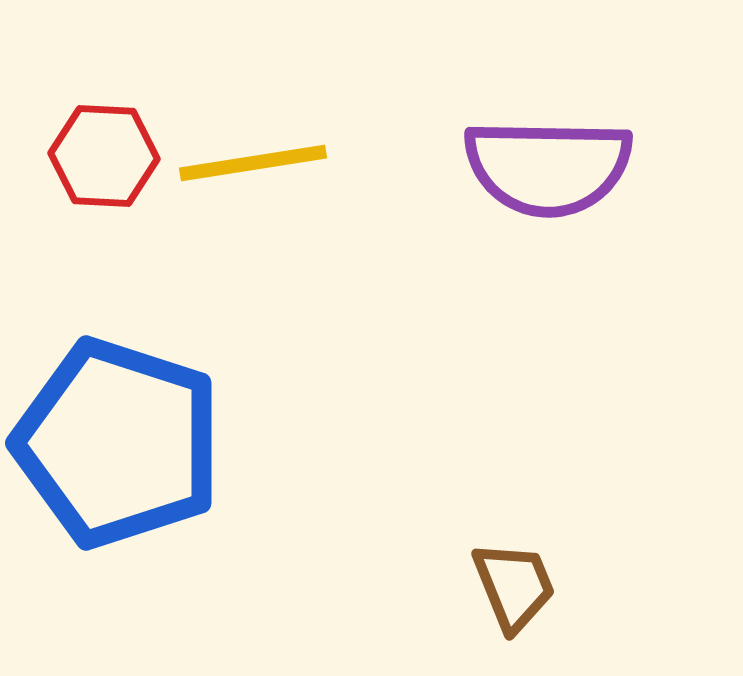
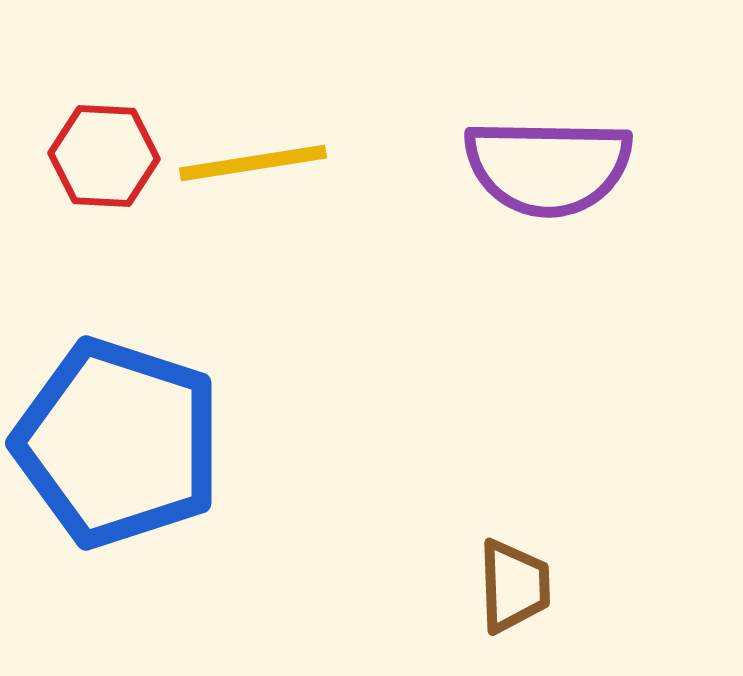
brown trapezoid: rotated 20 degrees clockwise
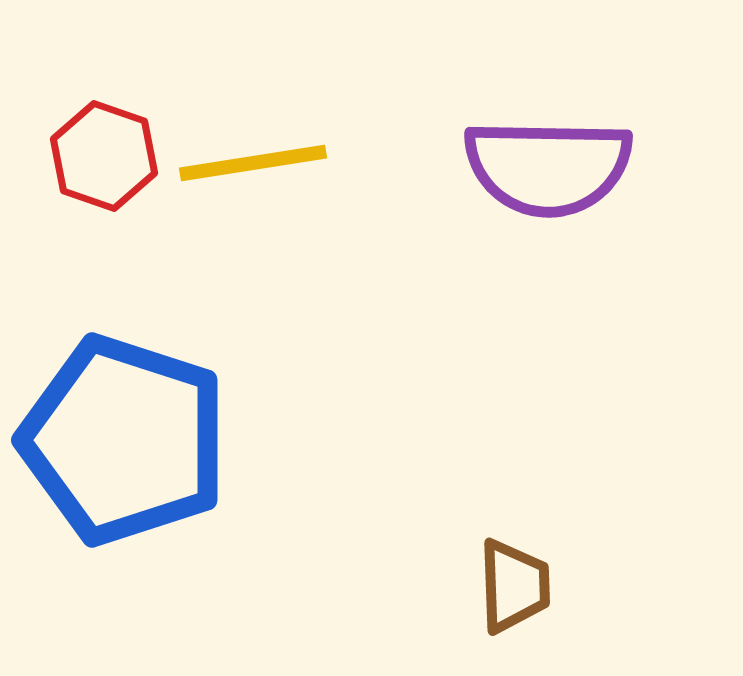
red hexagon: rotated 16 degrees clockwise
blue pentagon: moved 6 px right, 3 px up
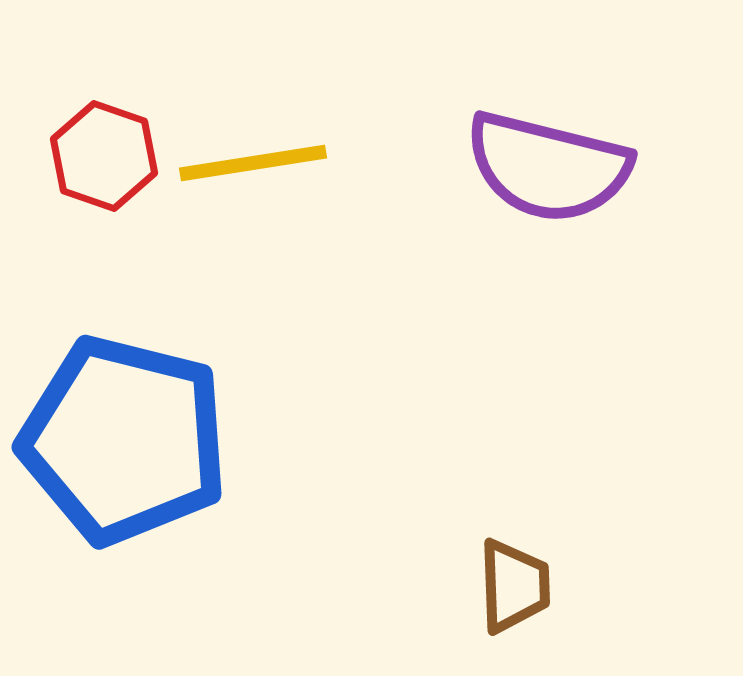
purple semicircle: rotated 13 degrees clockwise
blue pentagon: rotated 4 degrees counterclockwise
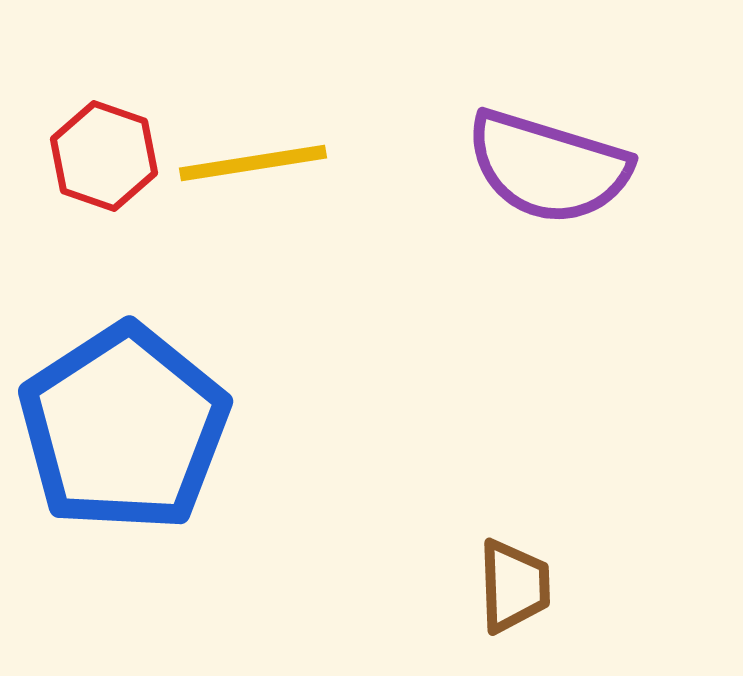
purple semicircle: rotated 3 degrees clockwise
blue pentagon: moved 12 px up; rotated 25 degrees clockwise
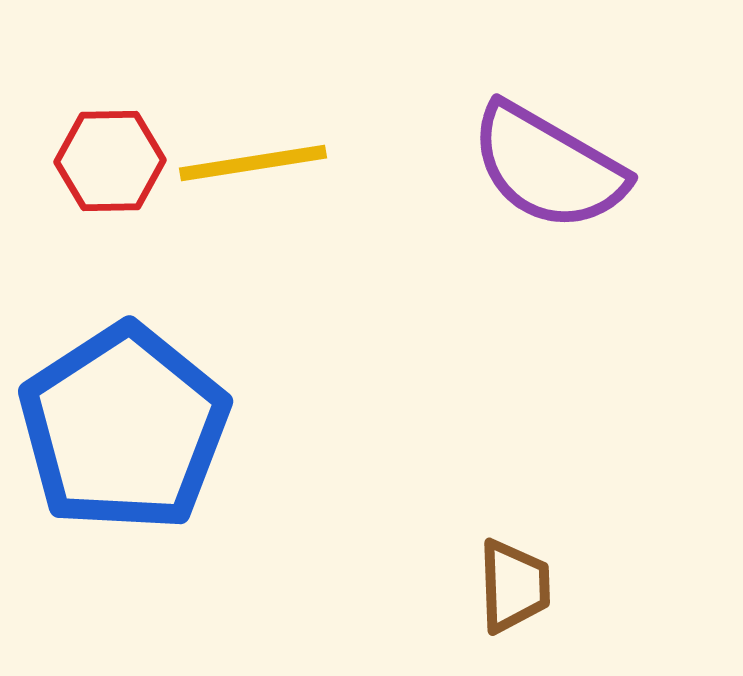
red hexagon: moved 6 px right, 5 px down; rotated 20 degrees counterclockwise
purple semicircle: rotated 13 degrees clockwise
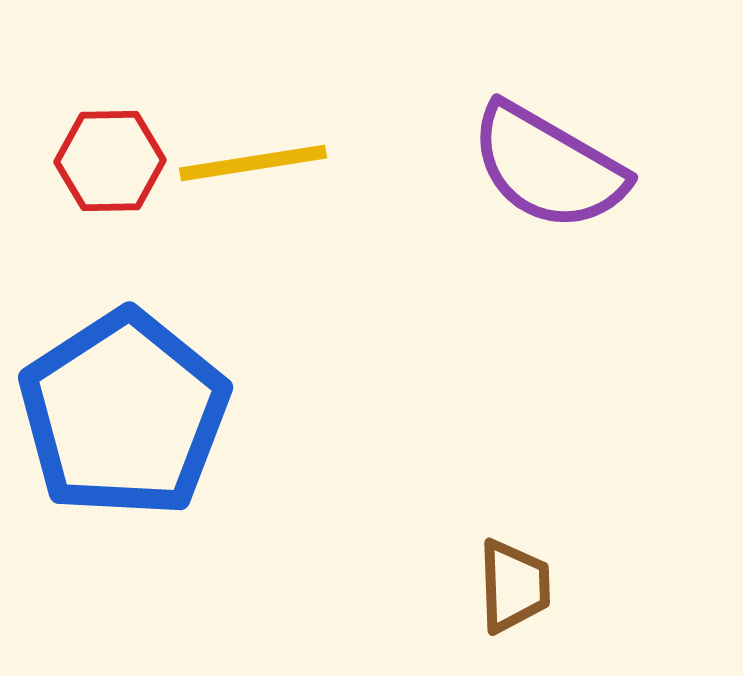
blue pentagon: moved 14 px up
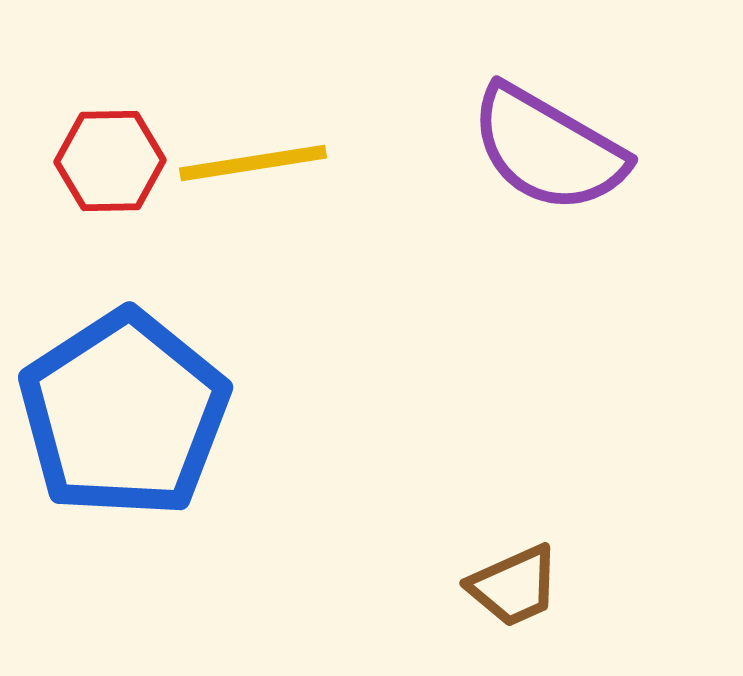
purple semicircle: moved 18 px up
brown trapezoid: rotated 68 degrees clockwise
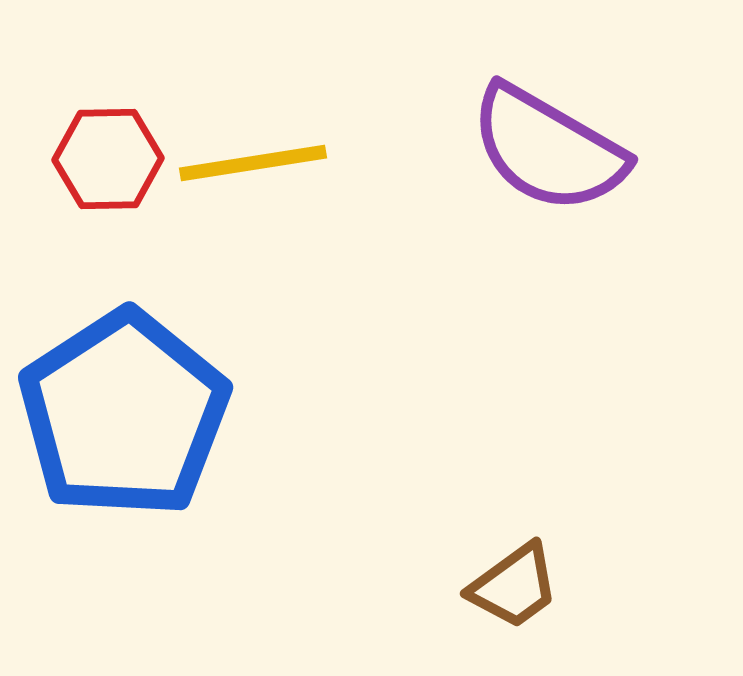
red hexagon: moved 2 px left, 2 px up
brown trapezoid: rotated 12 degrees counterclockwise
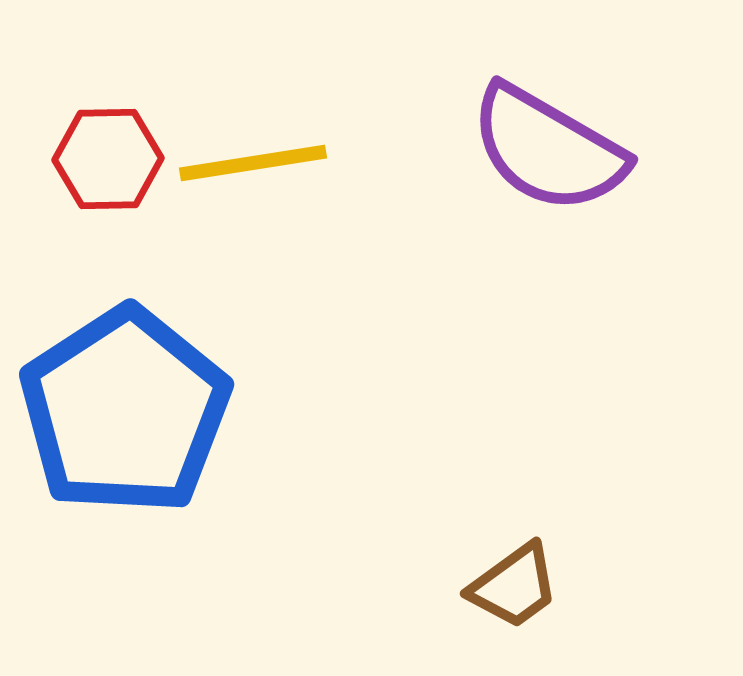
blue pentagon: moved 1 px right, 3 px up
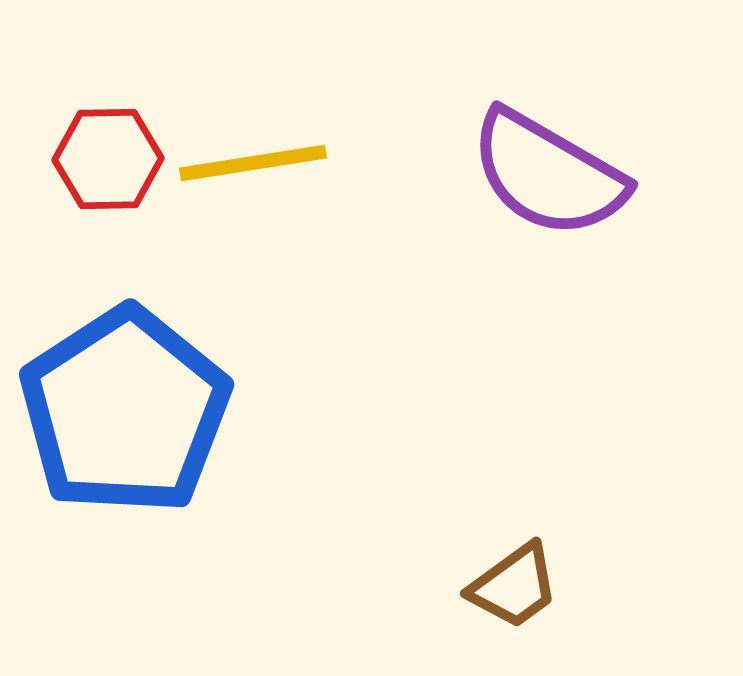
purple semicircle: moved 25 px down
